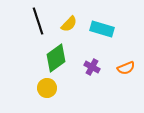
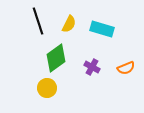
yellow semicircle: rotated 18 degrees counterclockwise
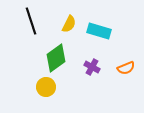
black line: moved 7 px left
cyan rectangle: moved 3 px left, 2 px down
yellow circle: moved 1 px left, 1 px up
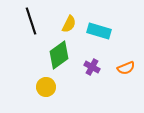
green diamond: moved 3 px right, 3 px up
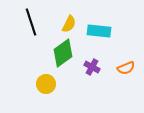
black line: moved 1 px down
cyan rectangle: rotated 10 degrees counterclockwise
green diamond: moved 4 px right, 2 px up
yellow circle: moved 3 px up
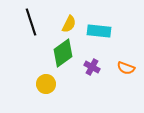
orange semicircle: rotated 42 degrees clockwise
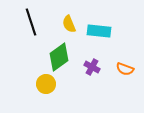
yellow semicircle: rotated 132 degrees clockwise
green diamond: moved 4 px left, 4 px down
orange semicircle: moved 1 px left, 1 px down
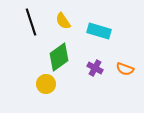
yellow semicircle: moved 6 px left, 3 px up; rotated 12 degrees counterclockwise
cyan rectangle: rotated 10 degrees clockwise
purple cross: moved 3 px right, 1 px down
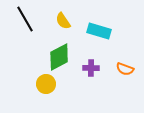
black line: moved 6 px left, 3 px up; rotated 12 degrees counterclockwise
green diamond: rotated 8 degrees clockwise
purple cross: moved 4 px left; rotated 28 degrees counterclockwise
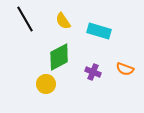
purple cross: moved 2 px right, 4 px down; rotated 21 degrees clockwise
